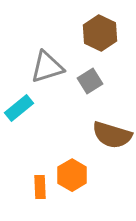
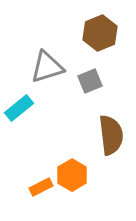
brown hexagon: rotated 12 degrees clockwise
gray square: rotated 10 degrees clockwise
brown semicircle: moved 1 px left; rotated 114 degrees counterclockwise
orange rectangle: moved 1 px right; rotated 65 degrees clockwise
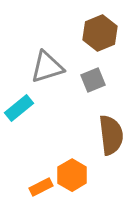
gray square: moved 3 px right, 1 px up
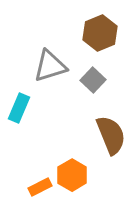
gray triangle: moved 3 px right, 1 px up
gray square: rotated 25 degrees counterclockwise
cyan rectangle: rotated 28 degrees counterclockwise
brown semicircle: rotated 15 degrees counterclockwise
orange rectangle: moved 1 px left
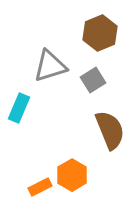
gray square: rotated 15 degrees clockwise
brown semicircle: moved 1 px left, 5 px up
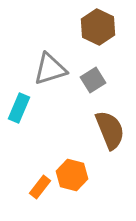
brown hexagon: moved 2 px left, 6 px up; rotated 12 degrees counterclockwise
gray triangle: moved 3 px down
orange hexagon: rotated 16 degrees counterclockwise
orange rectangle: rotated 25 degrees counterclockwise
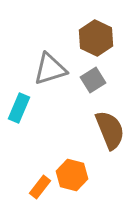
brown hexagon: moved 2 px left, 11 px down
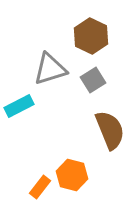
brown hexagon: moved 5 px left, 2 px up
cyan rectangle: moved 2 px up; rotated 40 degrees clockwise
